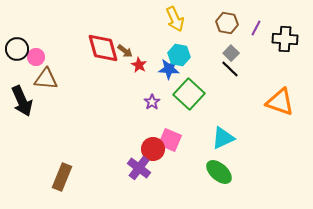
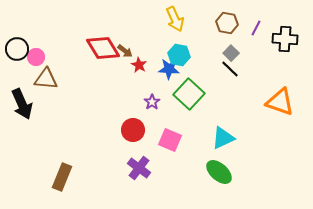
red diamond: rotated 16 degrees counterclockwise
black arrow: moved 3 px down
red circle: moved 20 px left, 19 px up
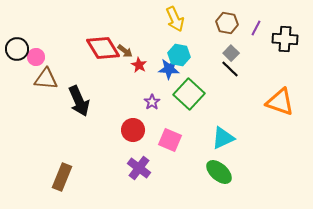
black arrow: moved 57 px right, 3 px up
